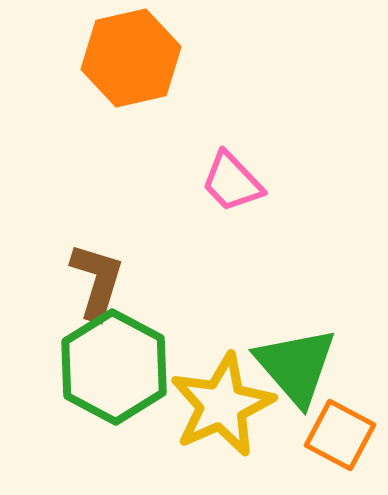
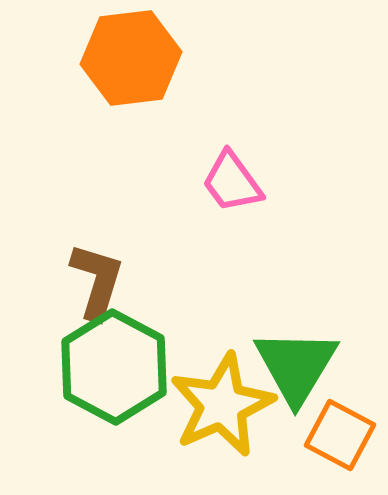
orange hexagon: rotated 6 degrees clockwise
pink trapezoid: rotated 8 degrees clockwise
green triangle: rotated 12 degrees clockwise
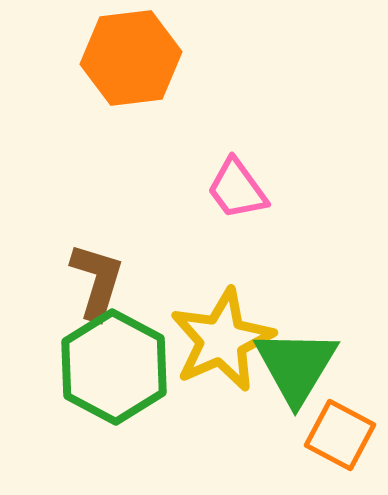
pink trapezoid: moved 5 px right, 7 px down
yellow star: moved 65 px up
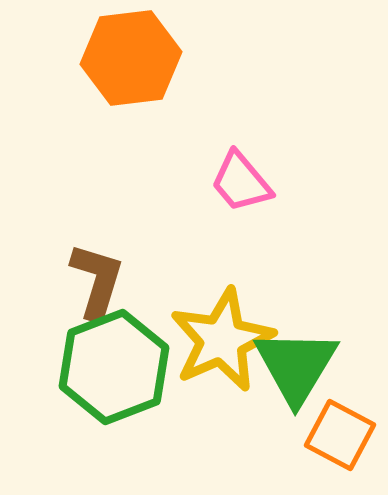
pink trapezoid: moved 4 px right, 7 px up; rotated 4 degrees counterclockwise
green hexagon: rotated 11 degrees clockwise
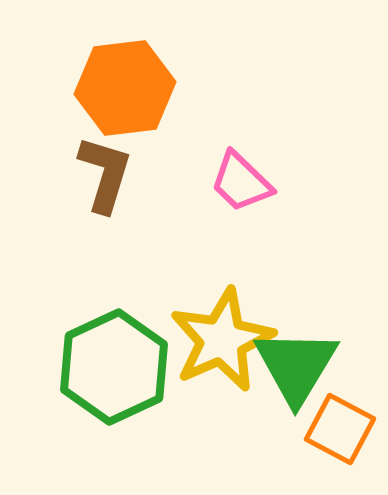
orange hexagon: moved 6 px left, 30 px down
pink trapezoid: rotated 6 degrees counterclockwise
brown L-shape: moved 8 px right, 107 px up
green hexagon: rotated 4 degrees counterclockwise
orange square: moved 6 px up
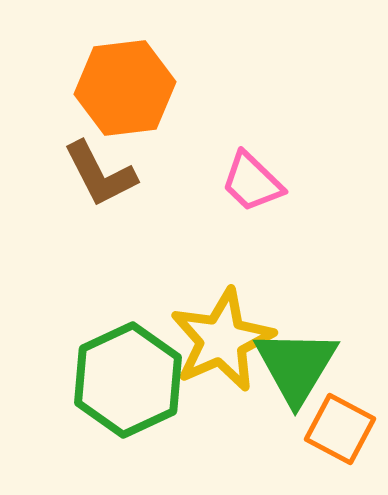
brown L-shape: moved 5 px left; rotated 136 degrees clockwise
pink trapezoid: moved 11 px right
green hexagon: moved 14 px right, 13 px down
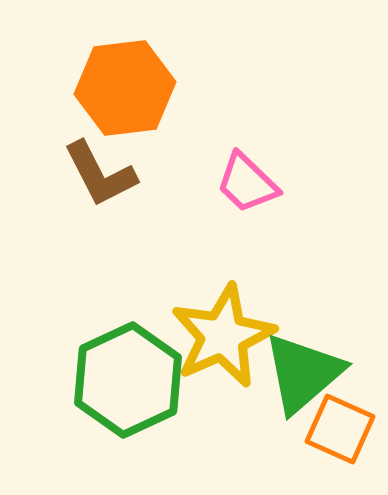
pink trapezoid: moved 5 px left, 1 px down
yellow star: moved 1 px right, 4 px up
green triangle: moved 7 px right, 7 px down; rotated 18 degrees clockwise
orange square: rotated 4 degrees counterclockwise
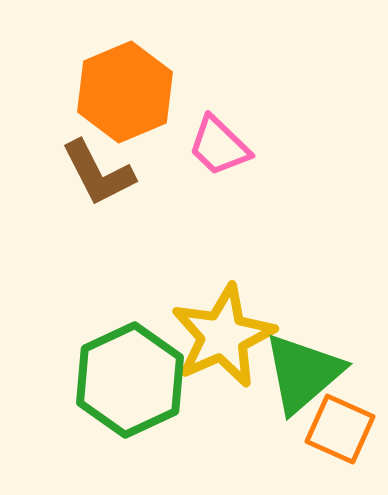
orange hexagon: moved 4 px down; rotated 16 degrees counterclockwise
brown L-shape: moved 2 px left, 1 px up
pink trapezoid: moved 28 px left, 37 px up
green hexagon: moved 2 px right
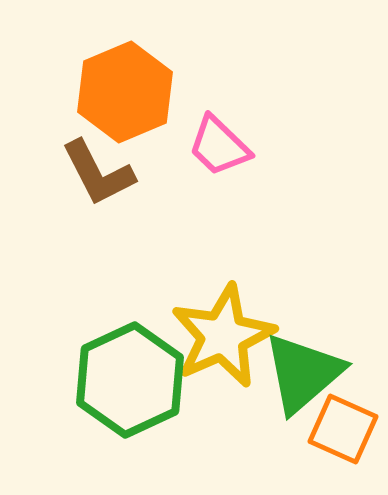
orange square: moved 3 px right
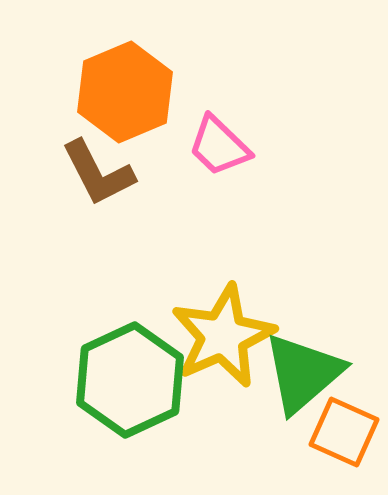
orange square: moved 1 px right, 3 px down
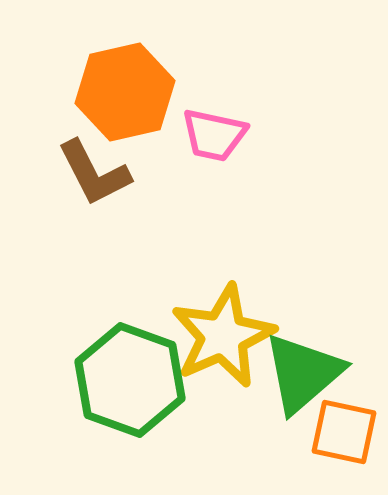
orange hexagon: rotated 10 degrees clockwise
pink trapezoid: moved 5 px left, 11 px up; rotated 32 degrees counterclockwise
brown L-shape: moved 4 px left
green hexagon: rotated 15 degrees counterclockwise
orange square: rotated 12 degrees counterclockwise
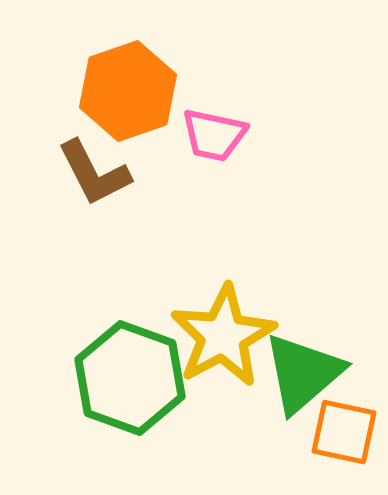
orange hexagon: moved 3 px right, 1 px up; rotated 6 degrees counterclockwise
yellow star: rotated 4 degrees counterclockwise
green hexagon: moved 2 px up
